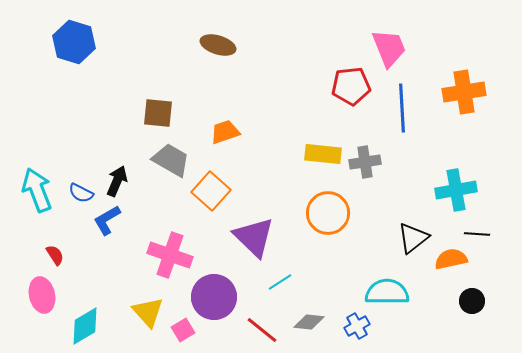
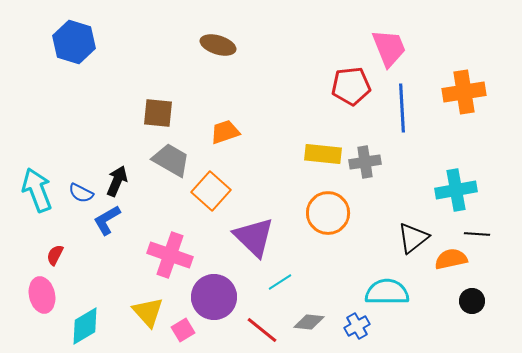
red semicircle: rotated 120 degrees counterclockwise
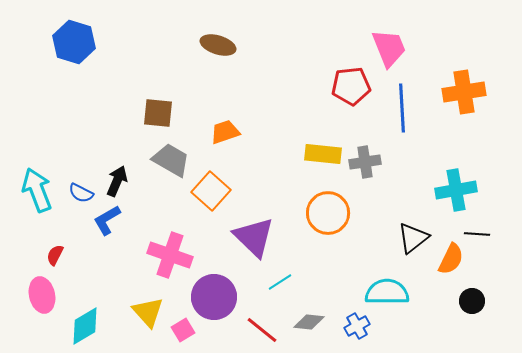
orange semicircle: rotated 128 degrees clockwise
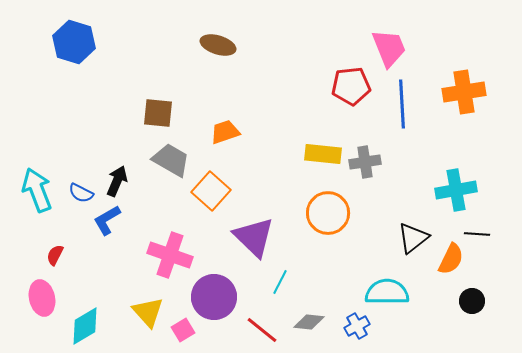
blue line: moved 4 px up
cyan line: rotated 30 degrees counterclockwise
pink ellipse: moved 3 px down
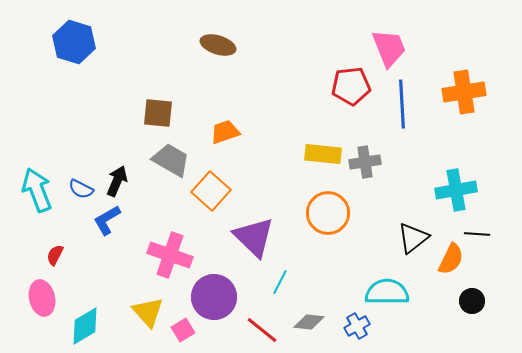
blue semicircle: moved 4 px up
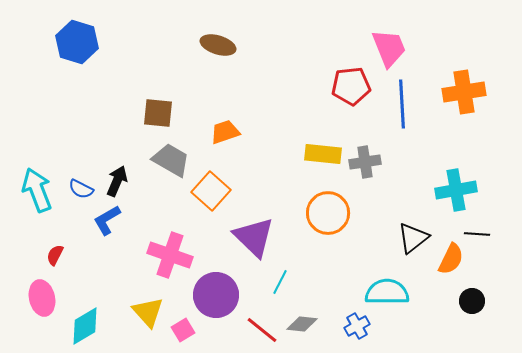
blue hexagon: moved 3 px right
purple circle: moved 2 px right, 2 px up
gray diamond: moved 7 px left, 2 px down
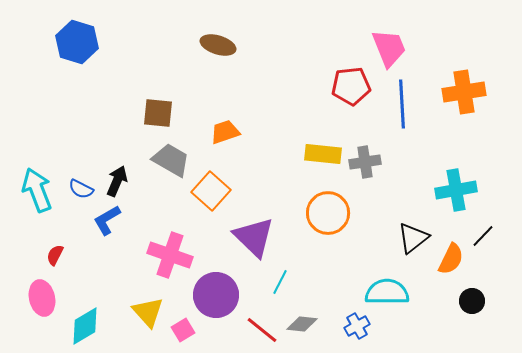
black line: moved 6 px right, 2 px down; rotated 50 degrees counterclockwise
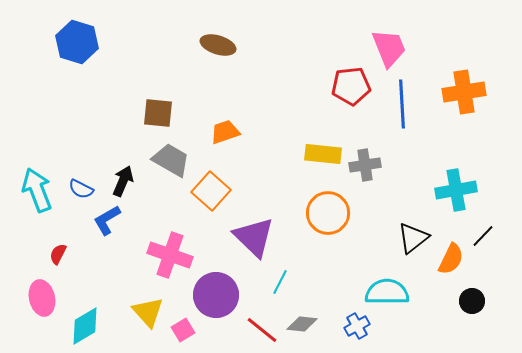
gray cross: moved 3 px down
black arrow: moved 6 px right
red semicircle: moved 3 px right, 1 px up
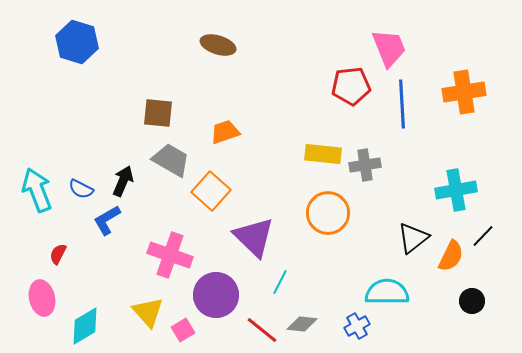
orange semicircle: moved 3 px up
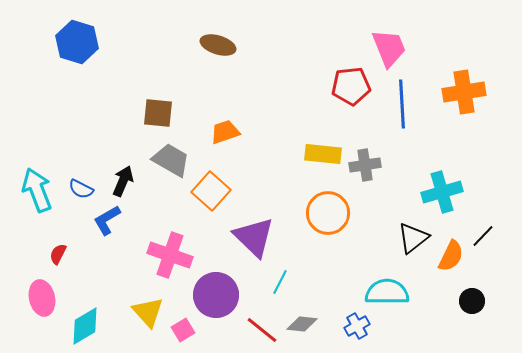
cyan cross: moved 14 px left, 2 px down; rotated 6 degrees counterclockwise
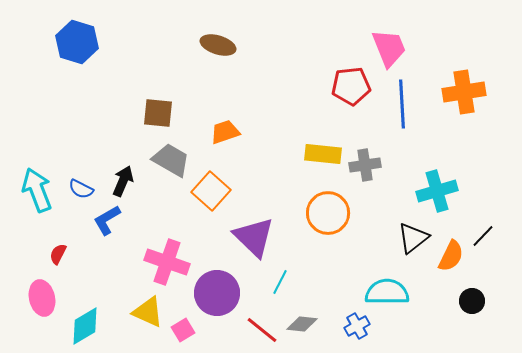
cyan cross: moved 5 px left, 1 px up
pink cross: moved 3 px left, 7 px down
purple circle: moved 1 px right, 2 px up
yellow triangle: rotated 24 degrees counterclockwise
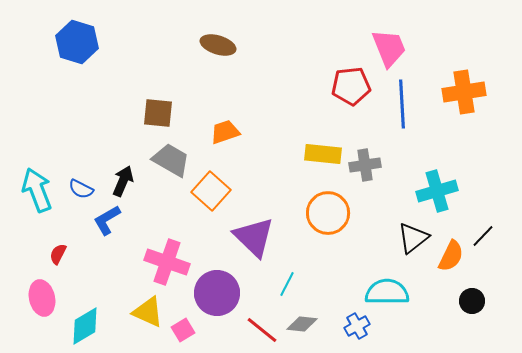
cyan line: moved 7 px right, 2 px down
